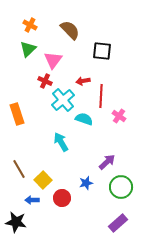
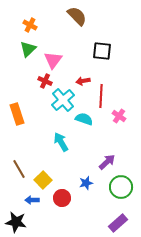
brown semicircle: moved 7 px right, 14 px up
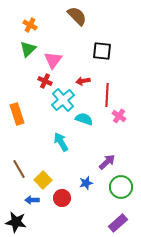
red line: moved 6 px right, 1 px up
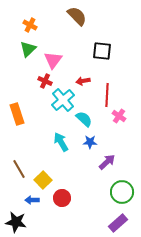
cyan semicircle: rotated 24 degrees clockwise
blue star: moved 4 px right, 41 px up; rotated 16 degrees clockwise
green circle: moved 1 px right, 5 px down
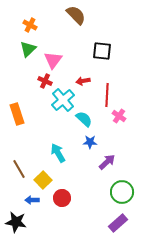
brown semicircle: moved 1 px left, 1 px up
cyan arrow: moved 3 px left, 11 px down
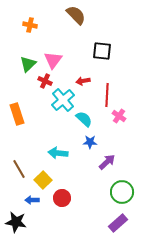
orange cross: rotated 16 degrees counterclockwise
green triangle: moved 15 px down
cyan arrow: rotated 54 degrees counterclockwise
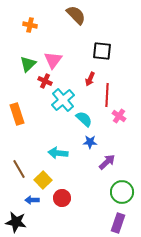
red arrow: moved 7 px right, 2 px up; rotated 56 degrees counterclockwise
purple rectangle: rotated 30 degrees counterclockwise
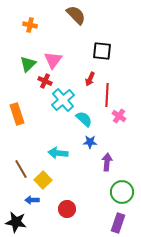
purple arrow: rotated 42 degrees counterclockwise
brown line: moved 2 px right
red circle: moved 5 px right, 11 px down
